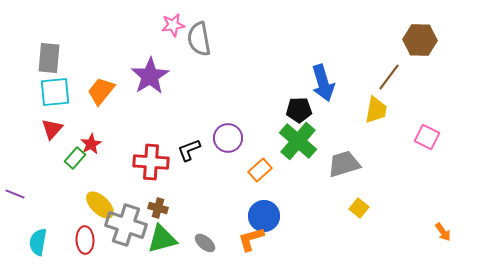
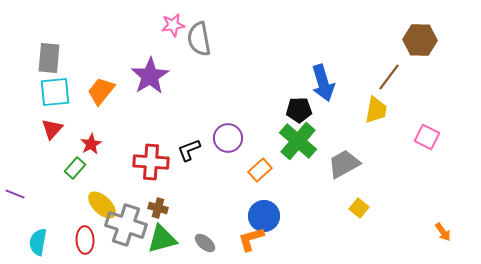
green rectangle: moved 10 px down
gray trapezoid: rotated 12 degrees counterclockwise
yellow ellipse: moved 2 px right
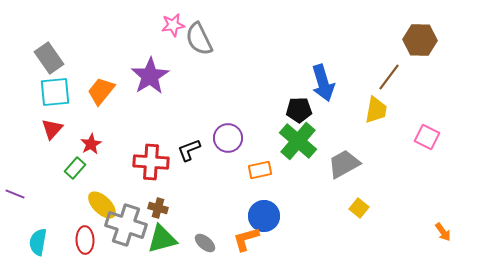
gray semicircle: rotated 16 degrees counterclockwise
gray rectangle: rotated 40 degrees counterclockwise
orange rectangle: rotated 30 degrees clockwise
orange L-shape: moved 5 px left
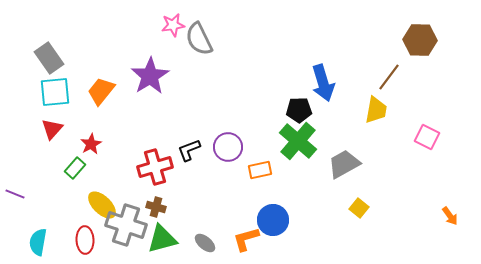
purple circle: moved 9 px down
red cross: moved 4 px right, 5 px down; rotated 20 degrees counterclockwise
brown cross: moved 2 px left, 1 px up
blue circle: moved 9 px right, 4 px down
orange arrow: moved 7 px right, 16 px up
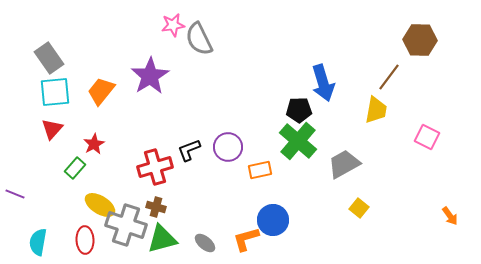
red star: moved 3 px right
yellow ellipse: moved 2 px left; rotated 12 degrees counterclockwise
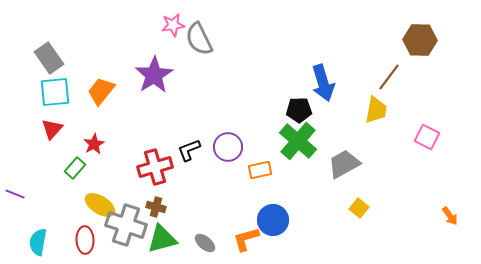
purple star: moved 4 px right, 1 px up
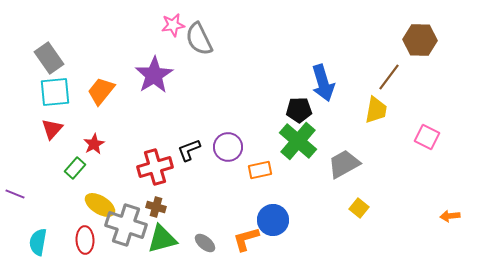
orange arrow: rotated 120 degrees clockwise
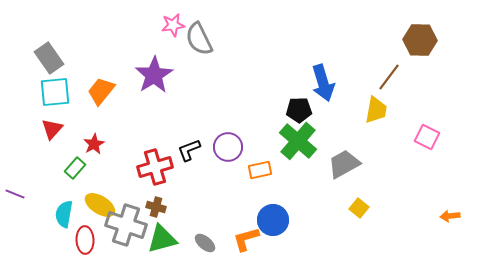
cyan semicircle: moved 26 px right, 28 px up
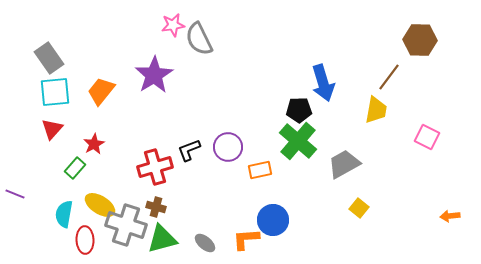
orange L-shape: rotated 12 degrees clockwise
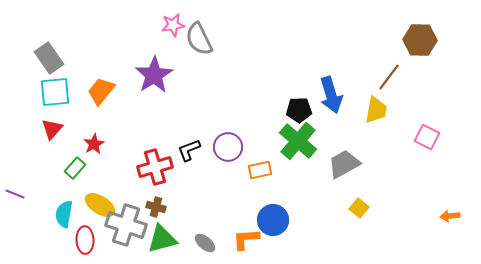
blue arrow: moved 8 px right, 12 px down
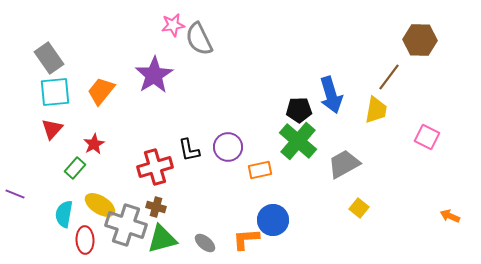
black L-shape: rotated 80 degrees counterclockwise
orange arrow: rotated 30 degrees clockwise
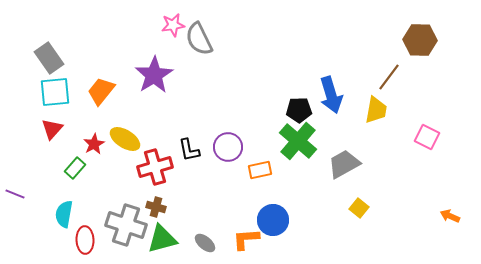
yellow ellipse: moved 25 px right, 66 px up
